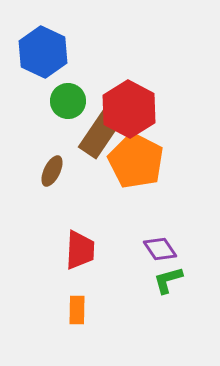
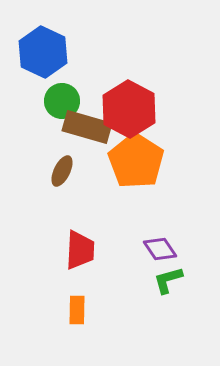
green circle: moved 6 px left
brown rectangle: moved 13 px left, 7 px up; rotated 72 degrees clockwise
orange pentagon: rotated 6 degrees clockwise
brown ellipse: moved 10 px right
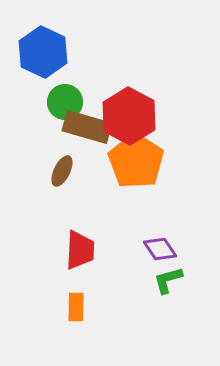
green circle: moved 3 px right, 1 px down
red hexagon: moved 7 px down
orange rectangle: moved 1 px left, 3 px up
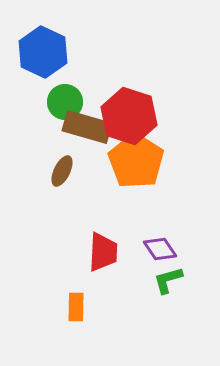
red hexagon: rotated 10 degrees counterclockwise
red trapezoid: moved 23 px right, 2 px down
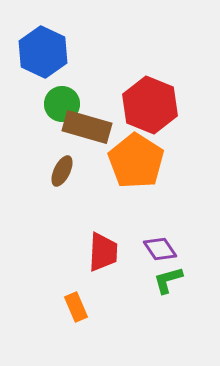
green circle: moved 3 px left, 2 px down
red hexagon: moved 21 px right, 11 px up; rotated 4 degrees clockwise
orange rectangle: rotated 24 degrees counterclockwise
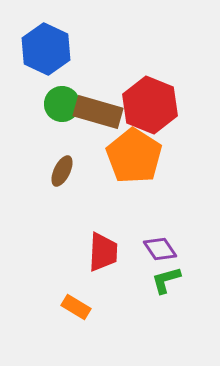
blue hexagon: moved 3 px right, 3 px up
brown rectangle: moved 11 px right, 15 px up
orange pentagon: moved 2 px left, 5 px up
green L-shape: moved 2 px left
orange rectangle: rotated 36 degrees counterclockwise
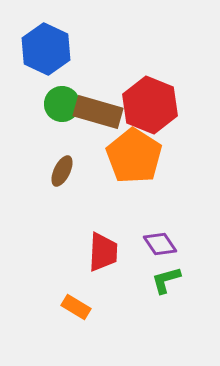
purple diamond: moved 5 px up
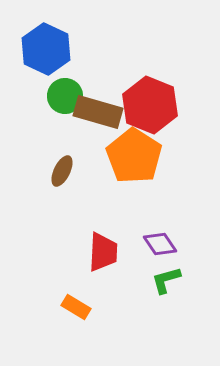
green circle: moved 3 px right, 8 px up
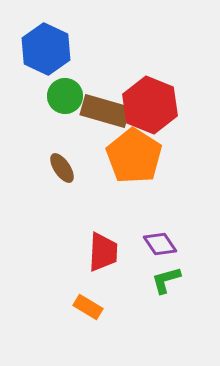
brown rectangle: moved 7 px right, 1 px up
brown ellipse: moved 3 px up; rotated 60 degrees counterclockwise
orange rectangle: moved 12 px right
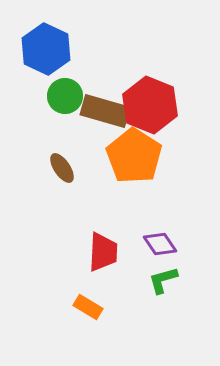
green L-shape: moved 3 px left
